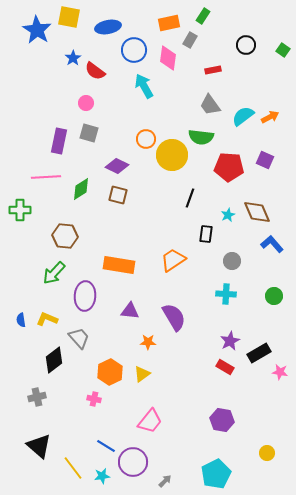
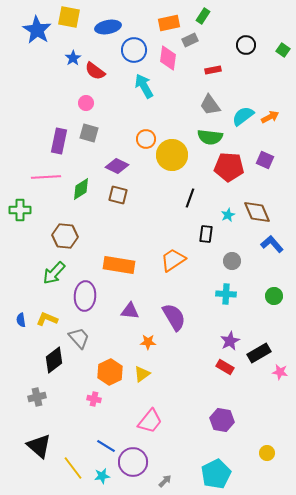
gray rectangle at (190, 40): rotated 35 degrees clockwise
green semicircle at (201, 137): moved 9 px right
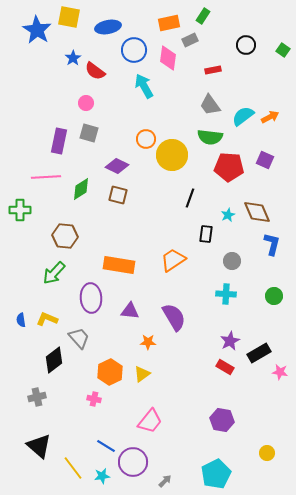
blue L-shape at (272, 244): rotated 55 degrees clockwise
purple ellipse at (85, 296): moved 6 px right, 2 px down; rotated 8 degrees counterclockwise
